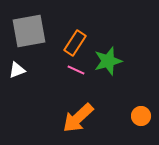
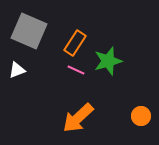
gray square: rotated 33 degrees clockwise
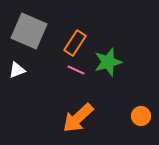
green star: moved 1 px down
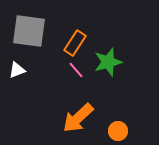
gray square: rotated 15 degrees counterclockwise
pink line: rotated 24 degrees clockwise
orange circle: moved 23 px left, 15 px down
